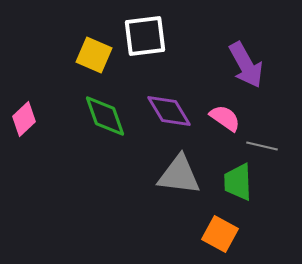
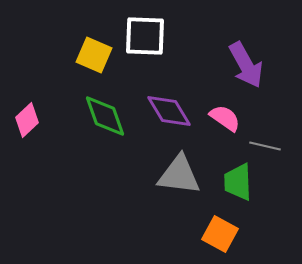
white square: rotated 9 degrees clockwise
pink diamond: moved 3 px right, 1 px down
gray line: moved 3 px right
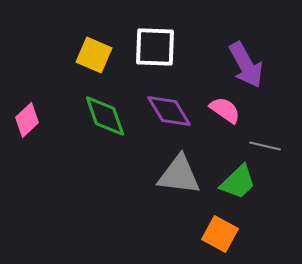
white square: moved 10 px right, 11 px down
pink semicircle: moved 8 px up
green trapezoid: rotated 132 degrees counterclockwise
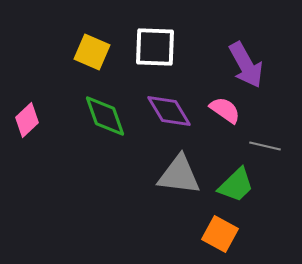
yellow square: moved 2 px left, 3 px up
green trapezoid: moved 2 px left, 3 px down
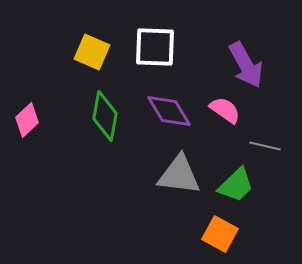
green diamond: rotated 30 degrees clockwise
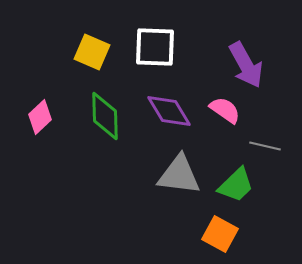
green diamond: rotated 12 degrees counterclockwise
pink diamond: moved 13 px right, 3 px up
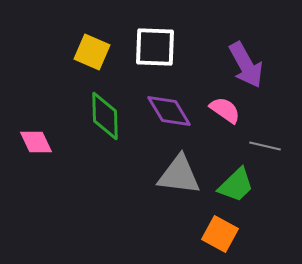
pink diamond: moved 4 px left, 25 px down; rotated 72 degrees counterclockwise
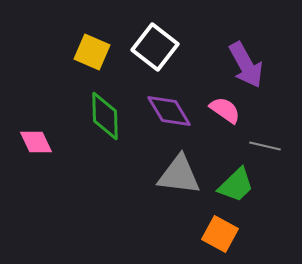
white square: rotated 36 degrees clockwise
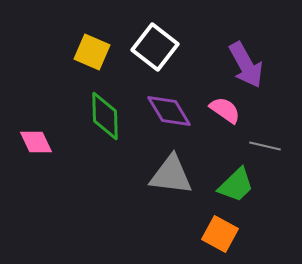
gray triangle: moved 8 px left
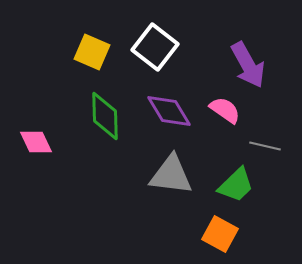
purple arrow: moved 2 px right
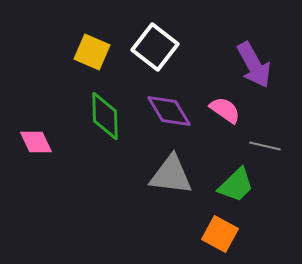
purple arrow: moved 6 px right
